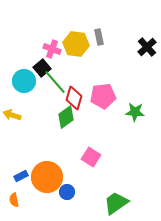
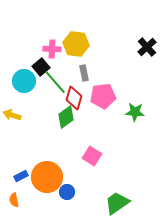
gray rectangle: moved 15 px left, 36 px down
pink cross: rotated 18 degrees counterclockwise
black square: moved 1 px left, 1 px up
pink square: moved 1 px right, 1 px up
green trapezoid: moved 1 px right
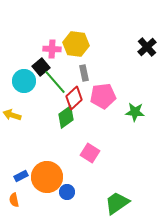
red diamond: rotated 30 degrees clockwise
pink square: moved 2 px left, 3 px up
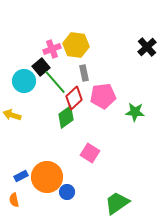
yellow hexagon: moved 1 px down
pink cross: rotated 24 degrees counterclockwise
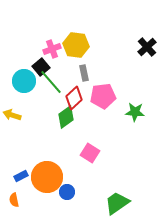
green line: moved 4 px left
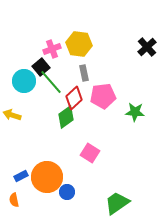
yellow hexagon: moved 3 px right, 1 px up
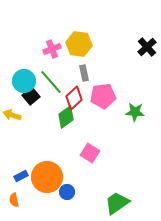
black square: moved 10 px left, 29 px down
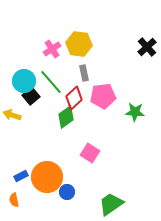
pink cross: rotated 12 degrees counterclockwise
green trapezoid: moved 6 px left, 1 px down
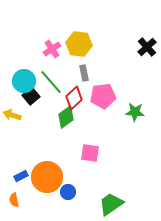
pink square: rotated 24 degrees counterclockwise
blue circle: moved 1 px right
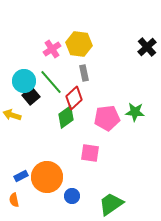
pink pentagon: moved 4 px right, 22 px down
blue circle: moved 4 px right, 4 px down
